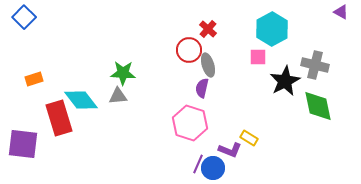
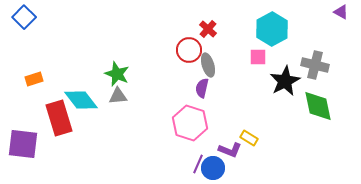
green star: moved 6 px left, 1 px down; rotated 20 degrees clockwise
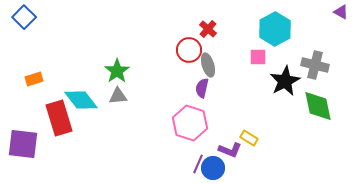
cyan hexagon: moved 3 px right
green star: moved 3 px up; rotated 15 degrees clockwise
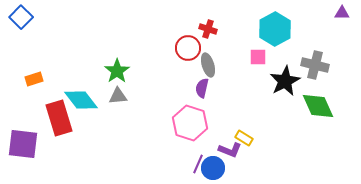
purple triangle: moved 1 px right, 1 px down; rotated 28 degrees counterclockwise
blue square: moved 3 px left
red cross: rotated 24 degrees counterclockwise
red circle: moved 1 px left, 2 px up
green diamond: rotated 12 degrees counterclockwise
yellow rectangle: moved 5 px left
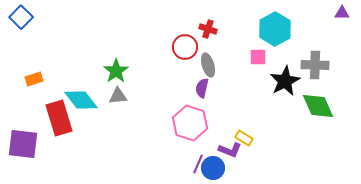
red circle: moved 3 px left, 1 px up
gray cross: rotated 12 degrees counterclockwise
green star: moved 1 px left
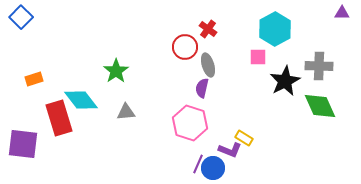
red cross: rotated 18 degrees clockwise
gray cross: moved 4 px right, 1 px down
gray triangle: moved 8 px right, 16 px down
green diamond: moved 2 px right
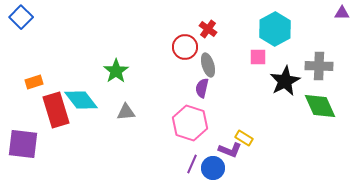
orange rectangle: moved 3 px down
red rectangle: moved 3 px left, 8 px up
purple line: moved 6 px left
